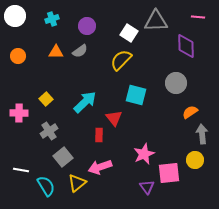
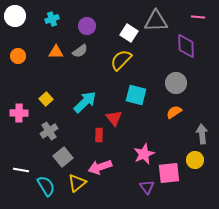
orange semicircle: moved 16 px left
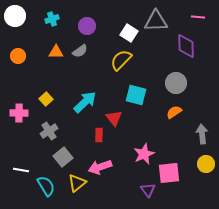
yellow circle: moved 11 px right, 4 px down
purple triangle: moved 1 px right, 3 px down
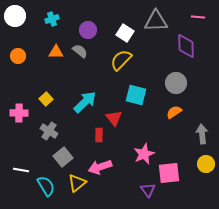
purple circle: moved 1 px right, 4 px down
white square: moved 4 px left
gray semicircle: rotated 105 degrees counterclockwise
gray cross: rotated 24 degrees counterclockwise
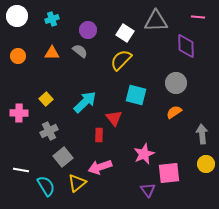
white circle: moved 2 px right
orange triangle: moved 4 px left, 1 px down
gray cross: rotated 30 degrees clockwise
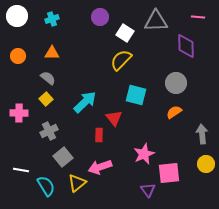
purple circle: moved 12 px right, 13 px up
gray semicircle: moved 32 px left, 27 px down
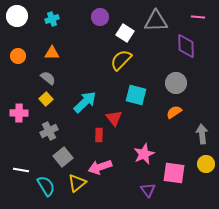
pink square: moved 5 px right; rotated 15 degrees clockwise
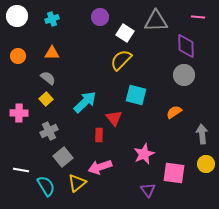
gray circle: moved 8 px right, 8 px up
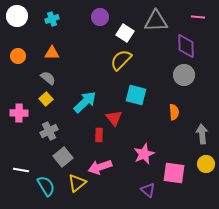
orange semicircle: rotated 119 degrees clockwise
purple triangle: rotated 14 degrees counterclockwise
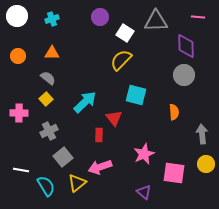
purple triangle: moved 4 px left, 2 px down
